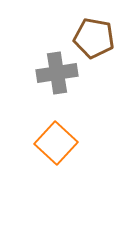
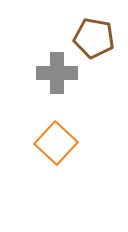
gray cross: rotated 9 degrees clockwise
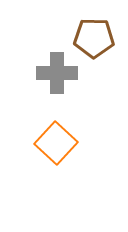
brown pentagon: rotated 9 degrees counterclockwise
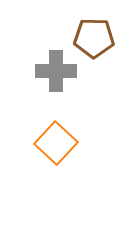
gray cross: moved 1 px left, 2 px up
